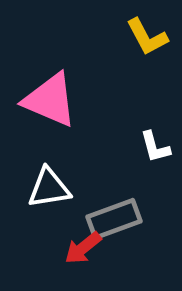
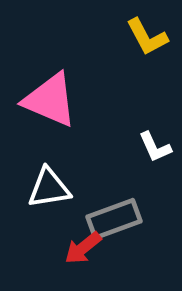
white L-shape: rotated 9 degrees counterclockwise
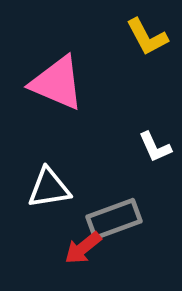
pink triangle: moved 7 px right, 17 px up
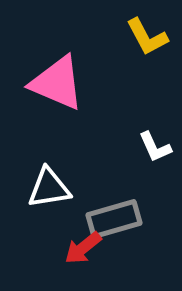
gray rectangle: rotated 4 degrees clockwise
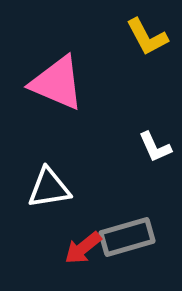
gray rectangle: moved 13 px right, 18 px down
